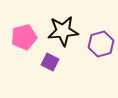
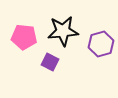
pink pentagon: rotated 20 degrees clockwise
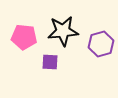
purple square: rotated 24 degrees counterclockwise
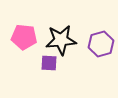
black star: moved 2 px left, 9 px down
purple square: moved 1 px left, 1 px down
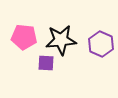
purple hexagon: rotated 20 degrees counterclockwise
purple square: moved 3 px left
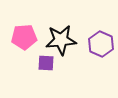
pink pentagon: rotated 10 degrees counterclockwise
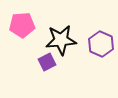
pink pentagon: moved 2 px left, 12 px up
purple square: moved 1 px right, 1 px up; rotated 30 degrees counterclockwise
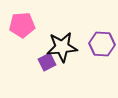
black star: moved 1 px right, 7 px down
purple hexagon: moved 1 px right; rotated 20 degrees counterclockwise
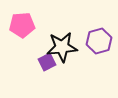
purple hexagon: moved 3 px left, 3 px up; rotated 20 degrees counterclockwise
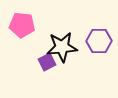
pink pentagon: rotated 10 degrees clockwise
purple hexagon: rotated 15 degrees clockwise
